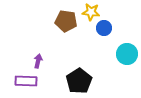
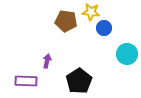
purple arrow: moved 9 px right
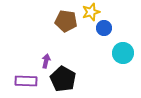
yellow star: rotated 24 degrees counterclockwise
cyan circle: moved 4 px left, 1 px up
purple arrow: moved 1 px left
black pentagon: moved 16 px left, 2 px up; rotated 10 degrees counterclockwise
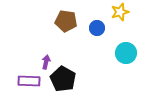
yellow star: moved 29 px right
blue circle: moved 7 px left
cyan circle: moved 3 px right
purple arrow: moved 1 px down
purple rectangle: moved 3 px right
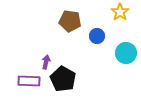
yellow star: rotated 18 degrees counterclockwise
brown pentagon: moved 4 px right
blue circle: moved 8 px down
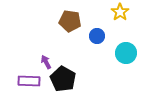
purple arrow: rotated 40 degrees counterclockwise
